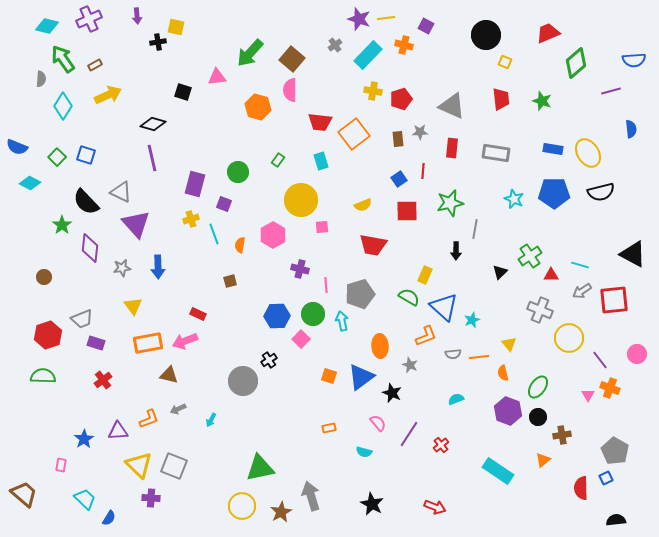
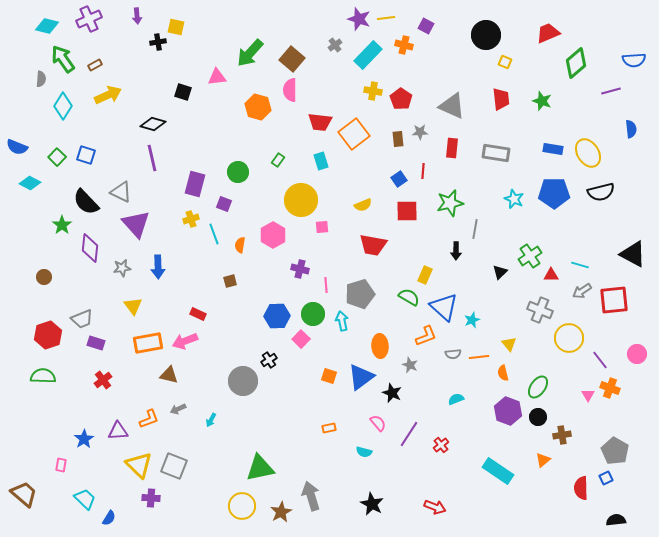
red pentagon at (401, 99): rotated 20 degrees counterclockwise
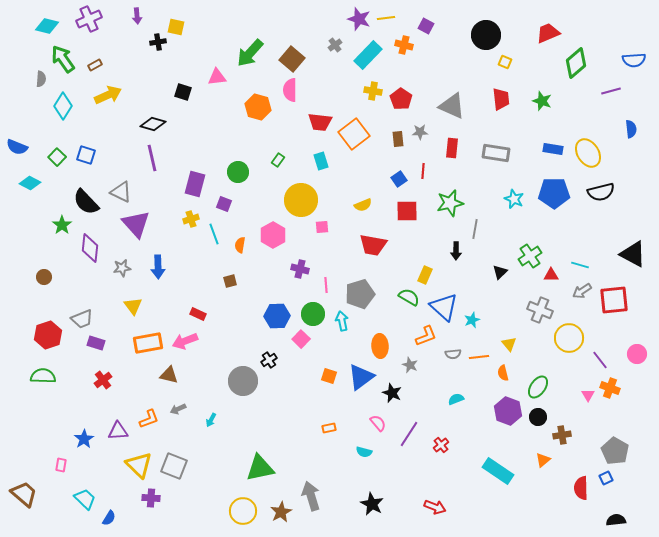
yellow circle at (242, 506): moved 1 px right, 5 px down
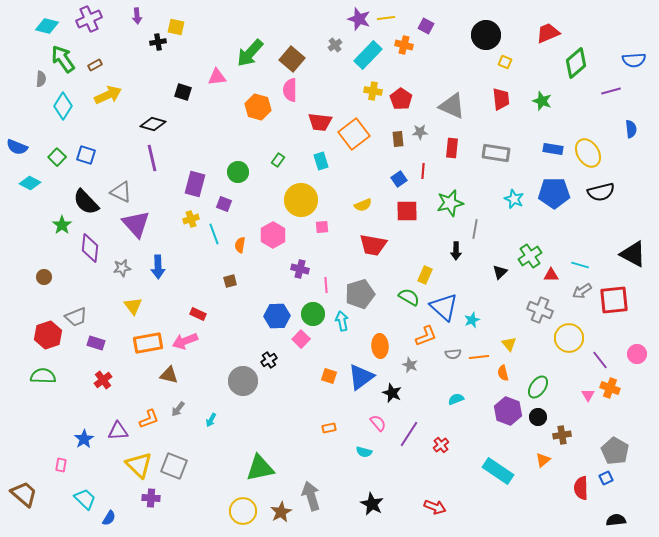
gray trapezoid at (82, 319): moved 6 px left, 2 px up
gray arrow at (178, 409): rotated 28 degrees counterclockwise
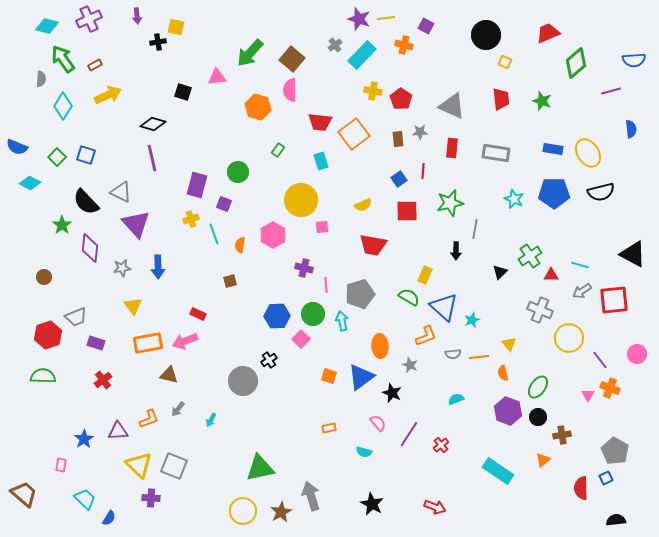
cyan rectangle at (368, 55): moved 6 px left
green rectangle at (278, 160): moved 10 px up
purple rectangle at (195, 184): moved 2 px right, 1 px down
purple cross at (300, 269): moved 4 px right, 1 px up
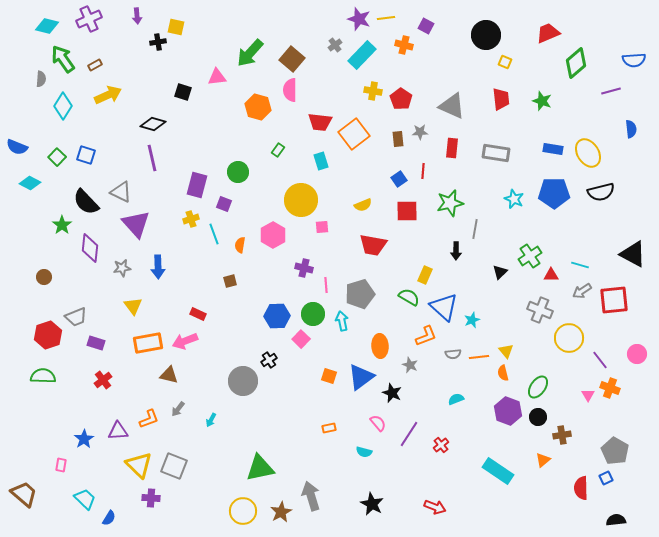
yellow triangle at (509, 344): moved 3 px left, 7 px down
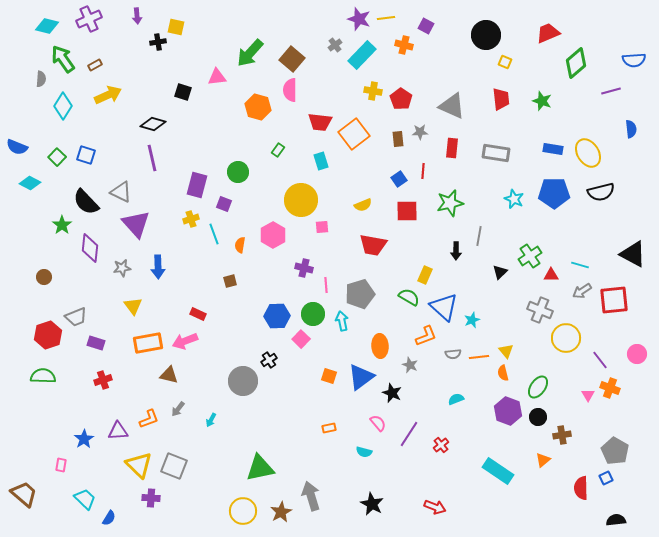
gray line at (475, 229): moved 4 px right, 7 px down
yellow circle at (569, 338): moved 3 px left
red cross at (103, 380): rotated 18 degrees clockwise
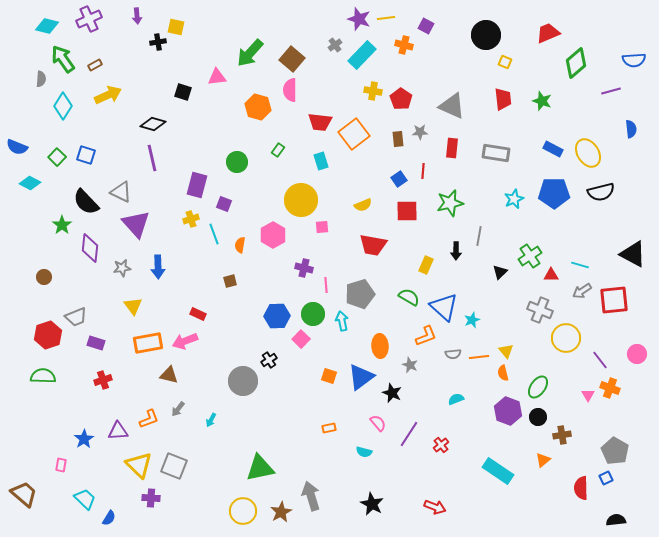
red trapezoid at (501, 99): moved 2 px right
blue rectangle at (553, 149): rotated 18 degrees clockwise
green circle at (238, 172): moved 1 px left, 10 px up
cyan star at (514, 199): rotated 24 degrees clockwise
yellow rectangle at (425, 275): moved 1 px right, 10 px up
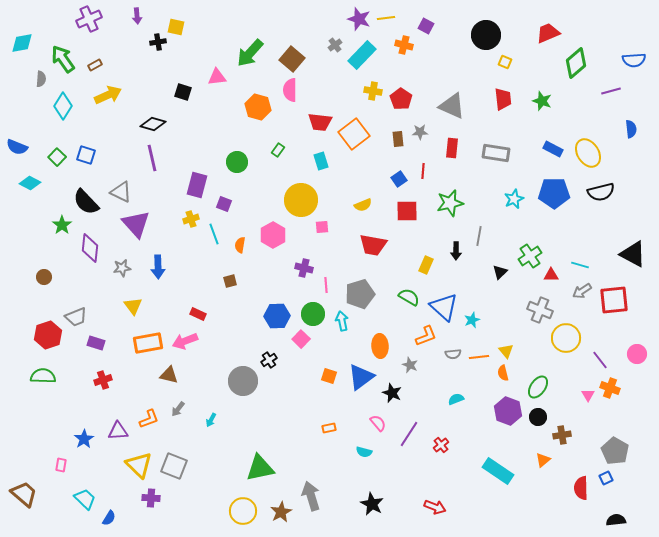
cyan diamond at (47, 26): moved 25 px left, 17 px down; rotated 25 degrees counterclockwise
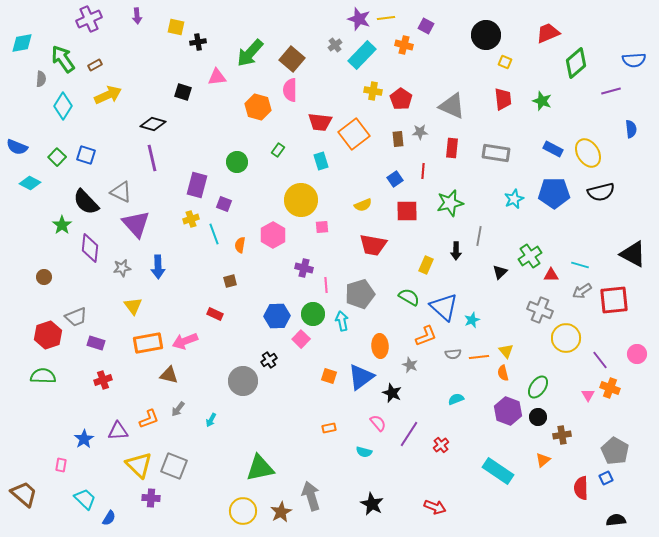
black cross at (158, 42): moved 40 px right
blue square at (399, 179): moved 4 px left
red rectangle at (198, 314): moved 17 px right
